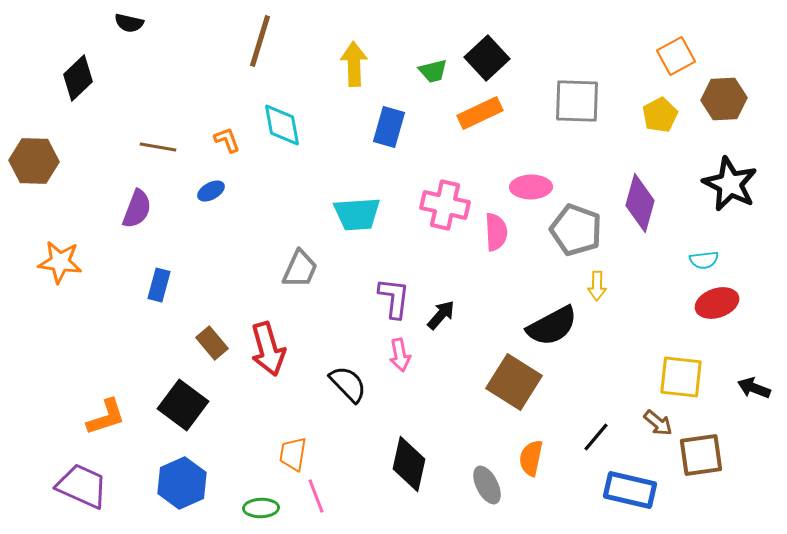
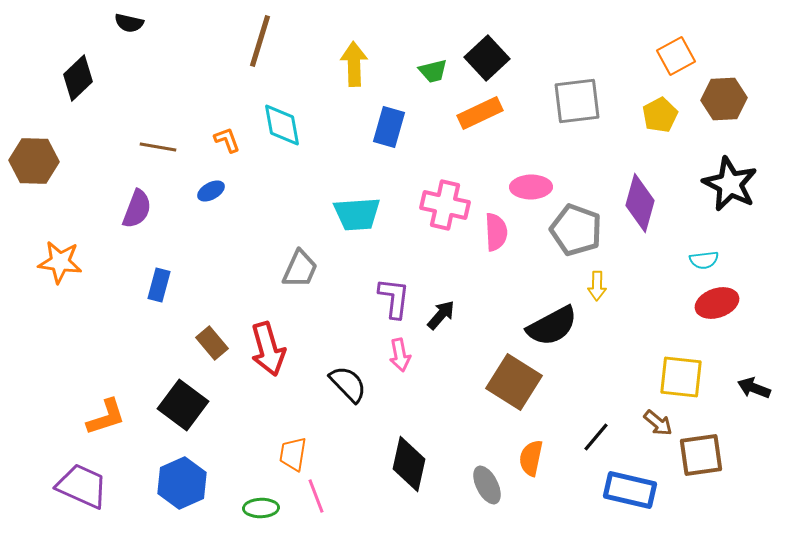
gray square at (577, 101): rotated 9 degrees counterclockwise
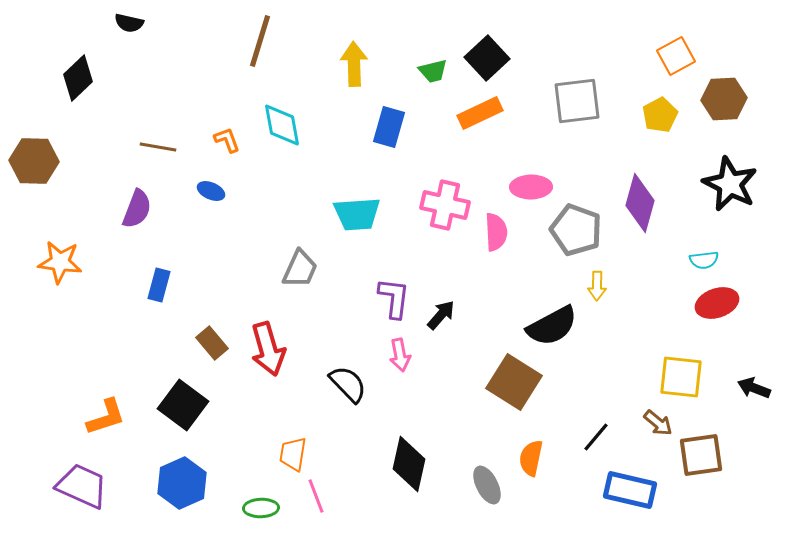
blue ellipse at (211, 191): rotated 52 degrees clockwise
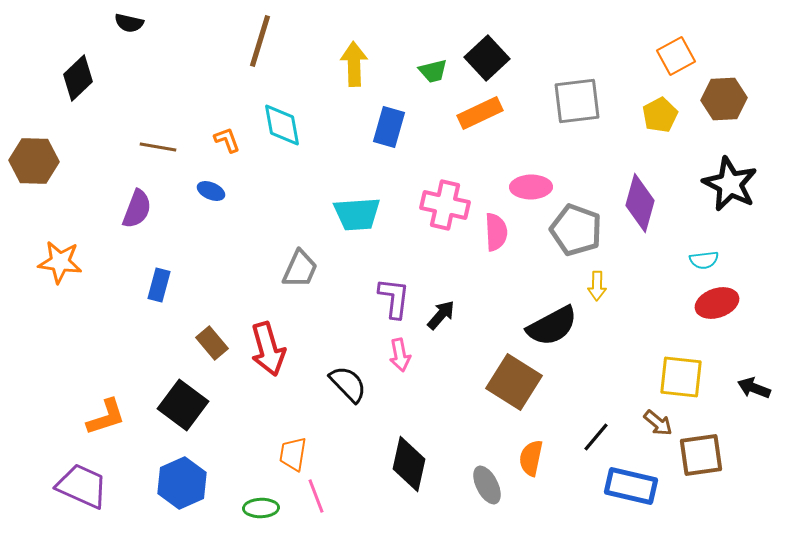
blue rectangle at (630, 490): moved 1 px right, 4 px up
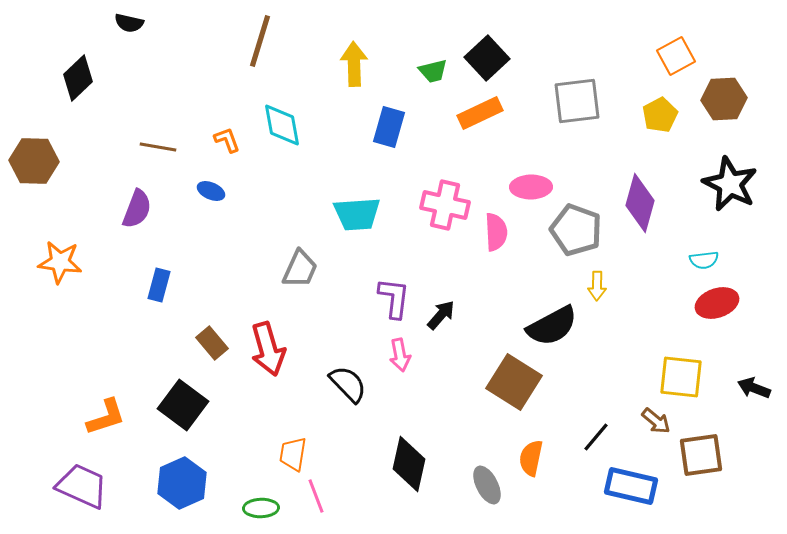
brown arrow at (658, 423): moved 2 px left, 2 px up
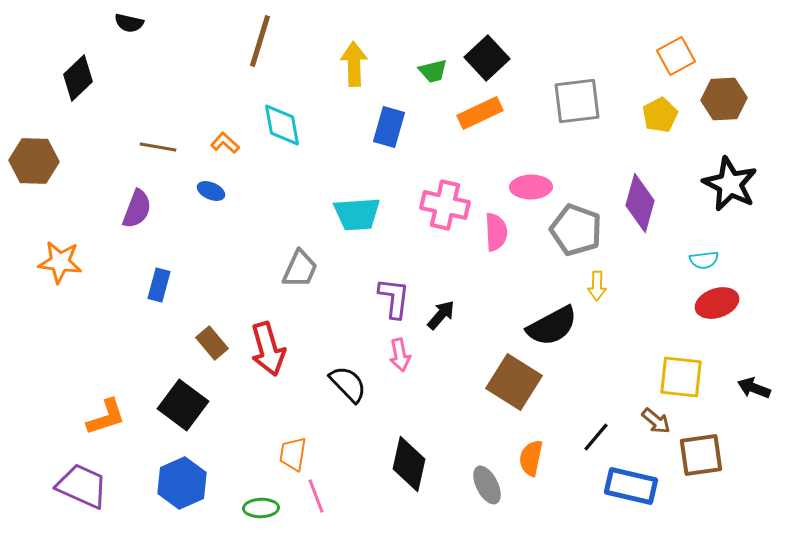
orange L-shape at (227, 140): moved 2 px left, 3 px down; rotated 28 degrees counterclockwise
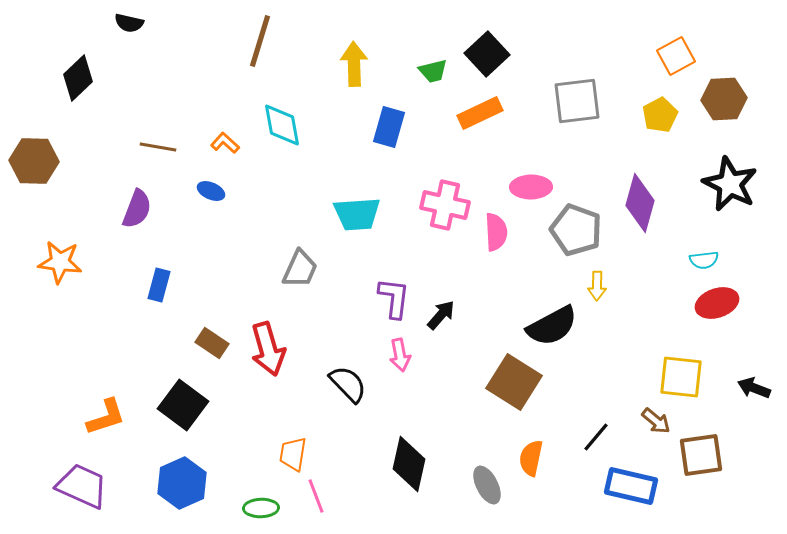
black square at (487, 58): moved 4 px up
brown rectangle at (212, 343): rotated 16 degrees counterclockwise
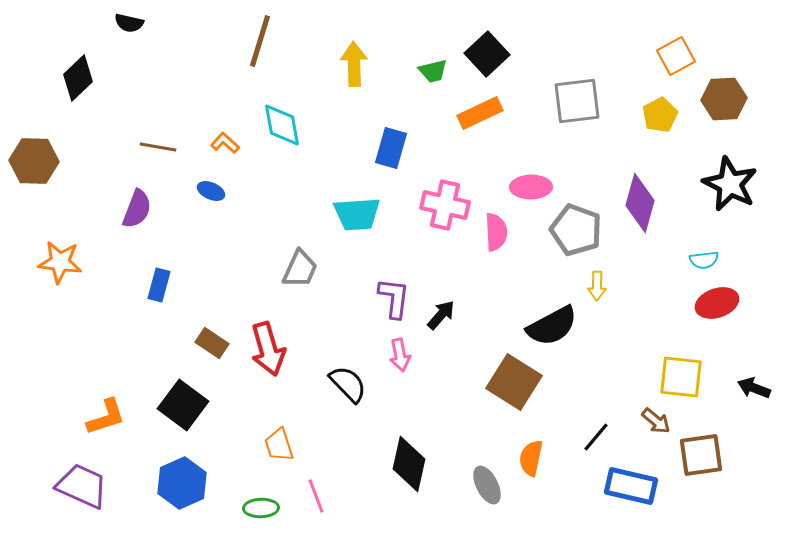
blue rectangle at (389, 127): moved 2 px right, 21 px down
orange trapezoid at (293, 454): moved 14 px left, 9 px up; rotated 27 degrees counterclockwise
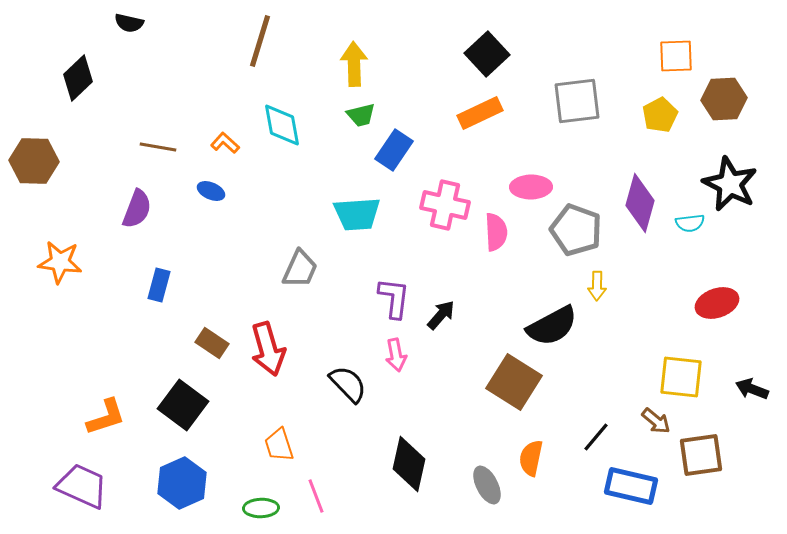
orange square at (676, 56): rotated 27 degrees clockwise
green trapezoid at (433, 71): moved 72 px left, 44 px down
blue rectangle at (391, 148): moved 3 px right, 2 px down; rotated 18 degrees clockwise
cyan semicircle at (704, 260): moved 14 px left, 37 px up
pink arrow at (400, 355): moved 4 px left
black arrow at (754, 388): moved 2 px left, 1 px down
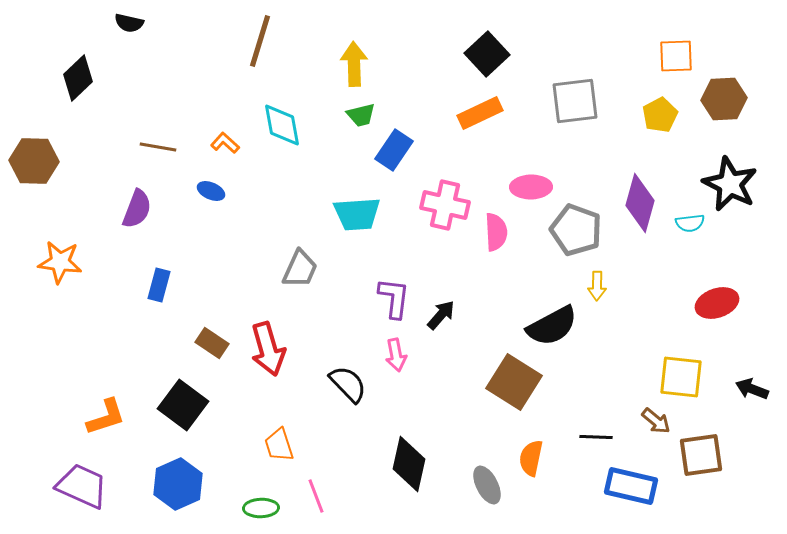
gray square at (577, 101): moved 2 px left
black line at (596, 437): rotated 52 degrees clockwise
blue hexagon at (182, 483): moved 4 px left, 1 px down
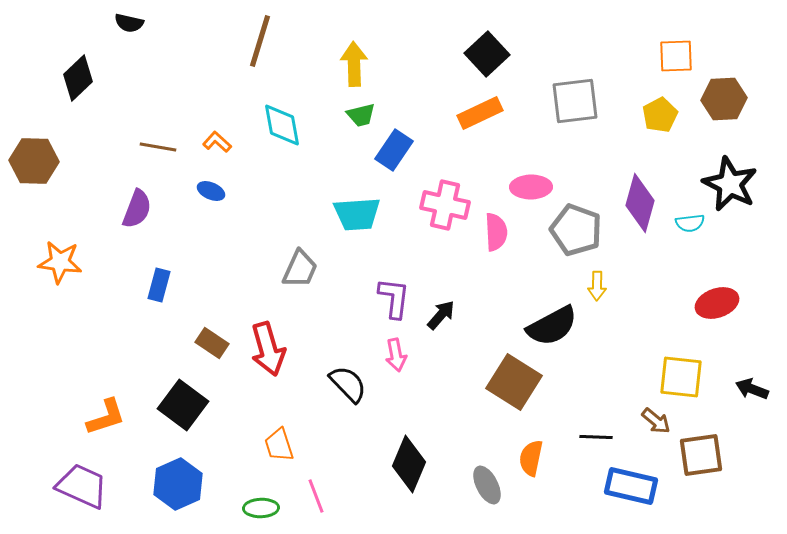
orange L-shape at (225, 143): moved 8 px left, 1 px up
black diamond at (409, 464): rotated 10 degrees clockwise
